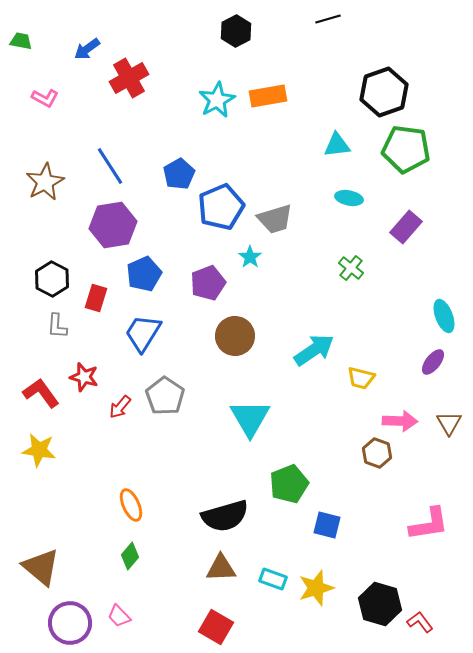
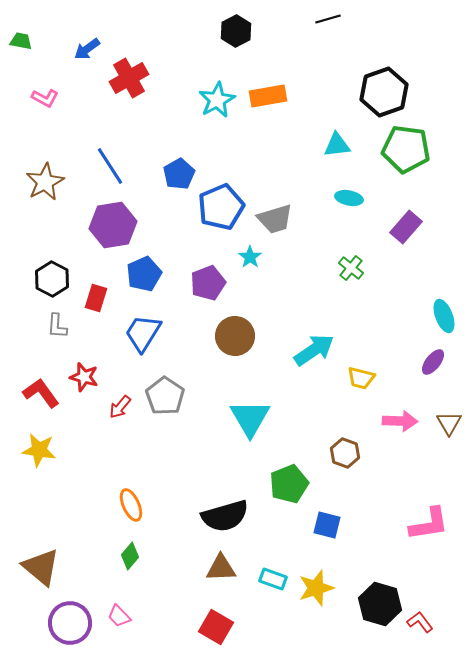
brown hexagon at (377, 453): moved 32 px left
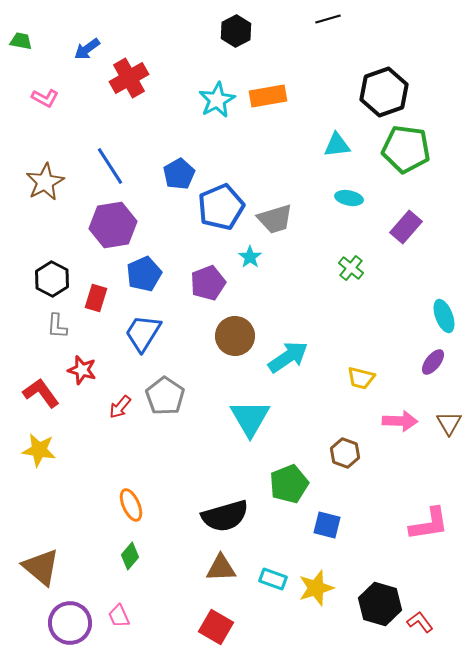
cyan arrow at (314, 350): moved 26 px left, 7 px down
red star at (84, 377): moved 2 px left, 7 px up
pink trapezoid at (119, 616): rotated 20 degrees clockwise
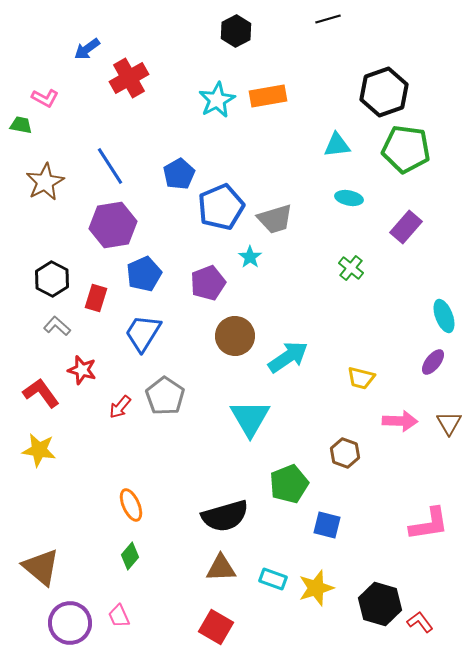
green trapezoid at (21, 41): moved 84 px down
gray L-shape at (57, 326): rotated 128 degrees clockwise
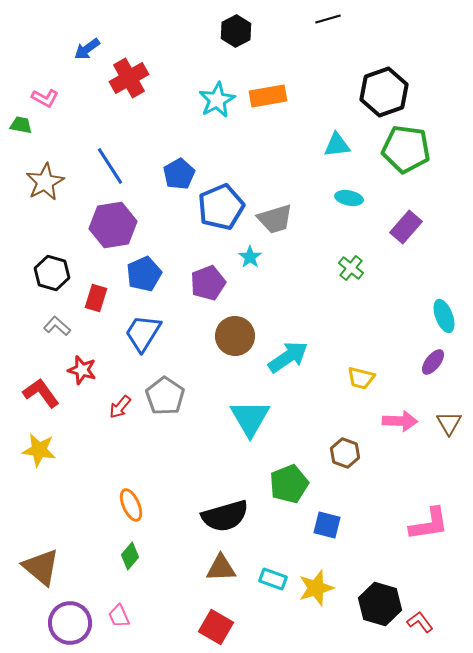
black hexagon at (52, 279): moved 6 px up; rotated 12 degrees counterclockwise
